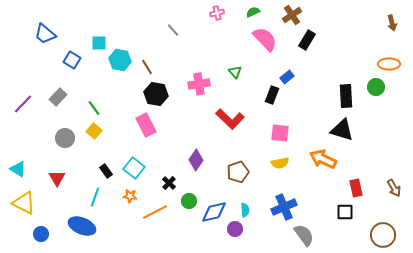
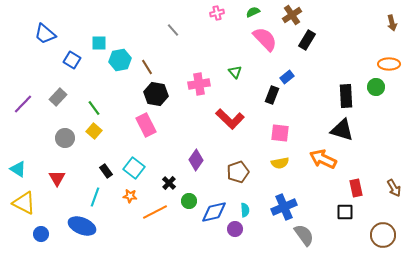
cyan hexagon at (120, 60): rotated 20 degrees counterclockwise
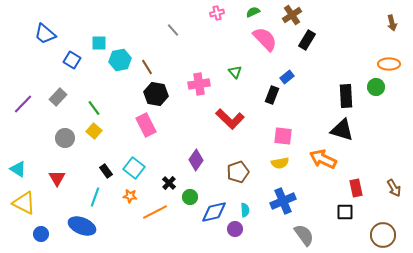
pink square at (280, 133): moved 3 px right, 3 px down
green circle at (189, 201): moved 1 px right, 4 px up
blue cross at (284, 207): moved 1 px left, 6 px up
